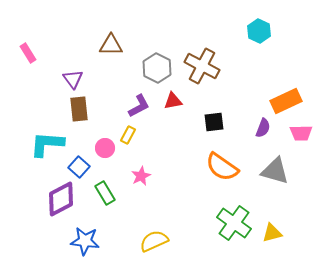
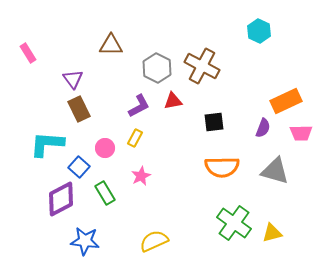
brown rectangle: rotated 20 degrees counterclockwise
yellow rectangle: moved 7 px right, 3 px down
orange semicircle: rotated 36 degrees counterclockwise
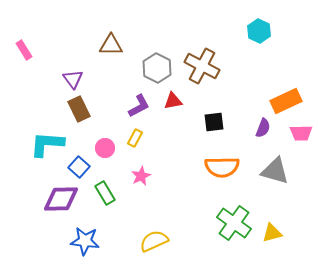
pink rectangle: moved 4 px left, 3 px up
purple diamond: rotated 27 degrees clockwise
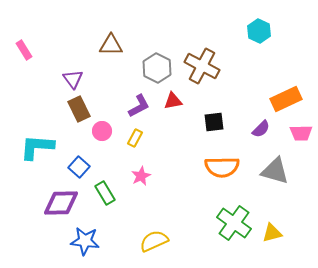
orange rectangle: moved 2 px up
purple semicircle: moved 2 px left, 1 px down; rotated 24 degrees clockwise
cyan L-shape: moved 10 px left, 3 px down
pink circle: moved 3 px left, 17 px up
purple diamond: moved 4 px down
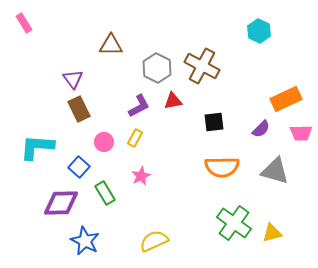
pink rectangle: moved 27 px up
pink circle: moved 2 px right, 11 px down
blue star: rotated 20 degrees clockwise
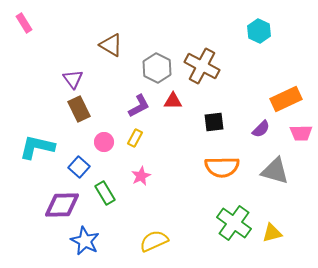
brown triangle: rotated 30 degrees clockwise
red triangle: rotated 12 degrees clockwise
cyan L-shape: rotated 9 degrees clockwise
purple diamond: moved 1 px right, 2 px down
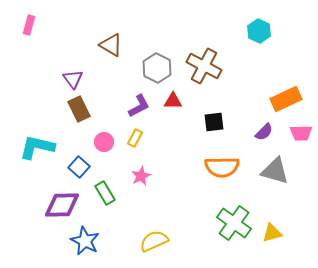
pink rectangle: moved 5 px right, 2 px down; rotated 48 degrees clockwise
brown cross: moved 2 px right
purple semicircle: moved 3 px right, 3 px down
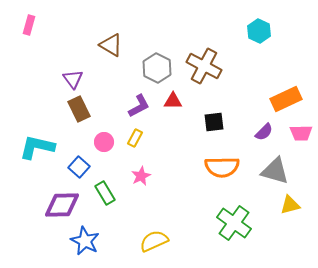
yellow triangle: moved 18 px right, 28 px up
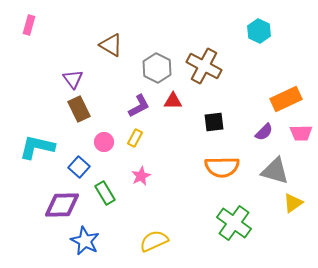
yellow triangle: moved 3 px right, 2 px up; rotated 20 degrees counterclockwise
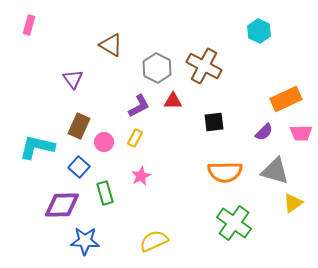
brown rectangle: moved 17 px down; rotated 50 degrees clockwise
orange semicircle: moved 3 px right, 5 px down
green rectangle: rotated 15 degrees clockwise
blue star: rotated 24 degrees counterclockwise
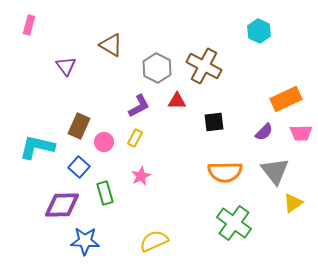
purple triangle: moved 7 px left, 13 px up
red triangle: moved 4 px right
gray triangle: rotated 36 degrees clockwise
